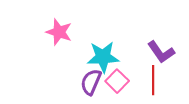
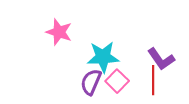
purple L-shape: moved 7 px down
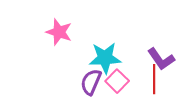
cyan star: moved 2 px right, 1 px down
red line: moved 1 px right, 1 px up
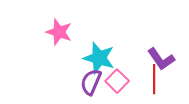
cyan star: moved 6 px left; rotated 20 degrees clockwise
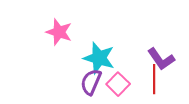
pink square: moved 1 px right, 3 px down
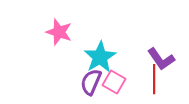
cyan star: moved 1 px right, 1 px up; rotated 24 degrees clockwise
pink square: moved 4 px left, 2 px up; rotated 15 degrees counterclockwise
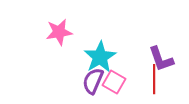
pink star: rotated 28 degrees counterclockwise
purple L-shape: rotated 16 degrees clockwise
purple semicircle: moved 2 px right, 1 px up
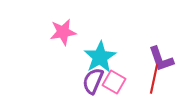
pink star: moved 4 px right
red line: rotated 12 degrees clockwise
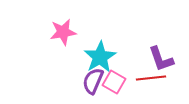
red line: moved 3 px left, 1 px up; rotated 72 degrees clockwise
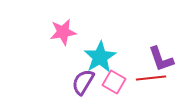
purple semicircle: moved 10 px left, 1 px down; rotated 8 degrees clockwise
